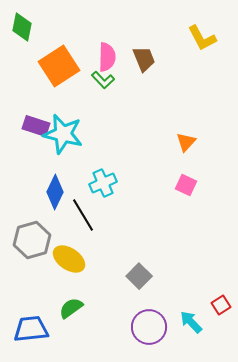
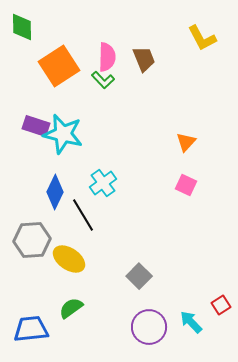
green diamond: rotated 12 degrees counterclockwise
cyan cross: rotated 12 degrees counterclockwise
gray hexagon: rotated 12 degrees clockwise
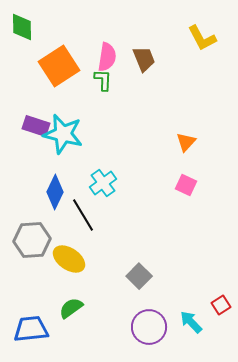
pink semicircle: rotated 8 degrees clockwise
green L-shape: rotated 135 degrees counterclockwise
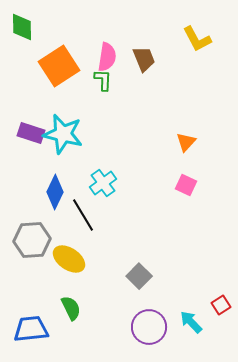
yellow L-shape: moved 5 px left, 1 px down
purple rectangle: moved 5 px left, 7 px down
green semicircle: rotated 100 degrees clockwise
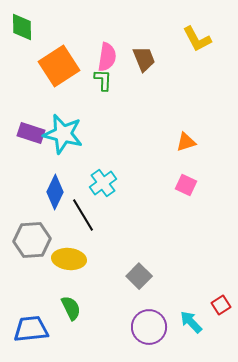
orange triangle: rotated 30 degrees clockwise
yellow ellipse: rotated 28 degrees counterclockwise
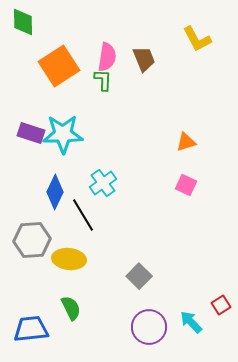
green diamond: moved 1 px right, 5 px up
cyan star: rotated 15 degrees counterclockwise
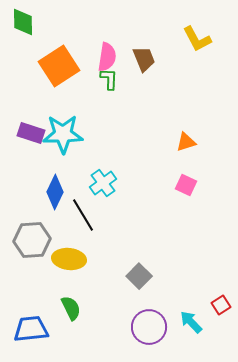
green L-shape: moved 6 px right, 1 px up
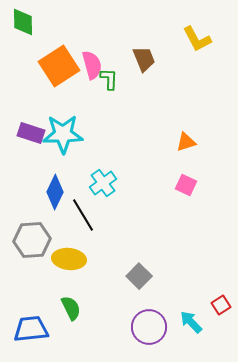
pink semicircle: moved 15 px left, 8 px down; rotated 24 degrees counterclockwise
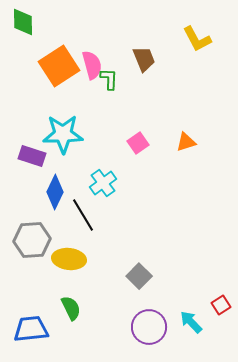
purple rectangle: moved 1 px right, 23 px down
pink square: moved 48 px left, 42 px up; rotated 30 degrees clockwise
